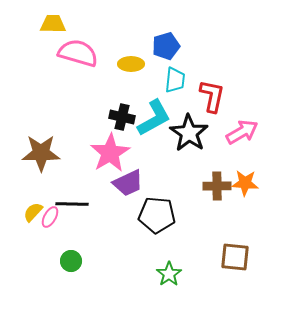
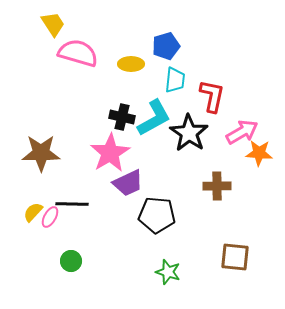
yellow trapezoid: rotated 56 degrees clockwise
orange star: moved 14 px right, 30 px up
green star: moved 1 px left, 2 px up; rotated 20 degrees counterclockwise
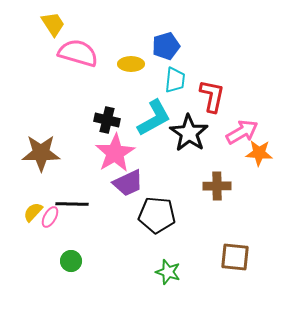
black cross: moved 15 px left, 3 px down
pink star: moved 5 px right
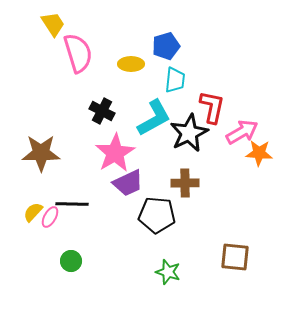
pink semicircle: rotated 57 degrees clockwise
red L-shape: moved 11 px down
black cross: moved 5 px left, 9 px up; rotated 15 degrees clockwise
black star: rotated 12 degrees clockwise
brown cross: moved 32 px left, 3 px up
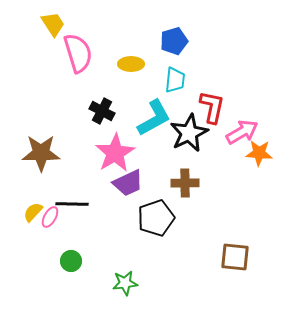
blue pentagon: moved 8 px right, 5 px up
black pentagon: moved 1 px left, 3 px down; rotated 24 degrees counterclockwise
green star: moved 43 px left, 11 px down; rotated 25 degrees counterclockwise
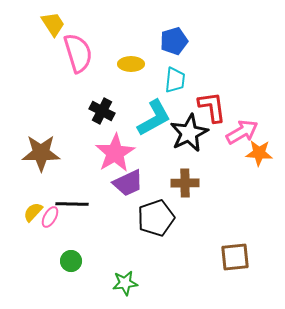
red L-shape: rotated 20 degrees counterclockwise
brown square: rotated 12 degrees counterclockwise
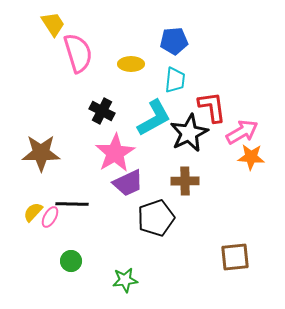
blue pentagon: rotated 12 degrees clockwise
orange star: moved 8 px left, 4 px down
brown cross: moved 2 px up
green star: moved 3 px up
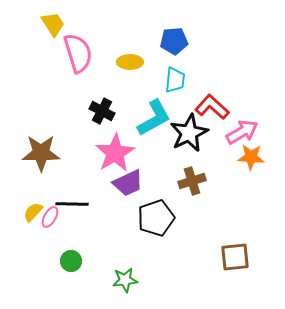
yellow ellipse: moved 1 px left, 2 px up
red L-shape: rotated 40 degrees counterclockwise
brown cross: moved 7 px right; rotated 16 degrees counterclockwise
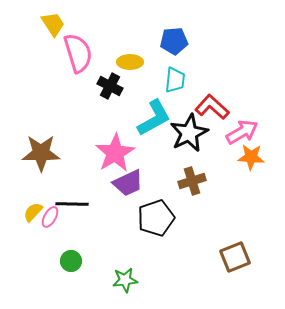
black cross: moved 8 px right, 25 px up
brown square: rotated 16 degrees counterclockwise
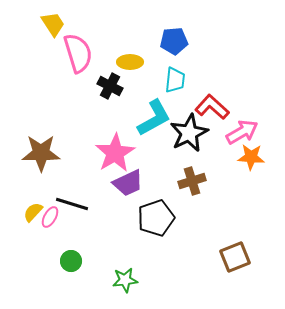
black line: rotated 16 degrees clockwise
